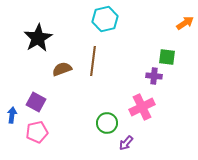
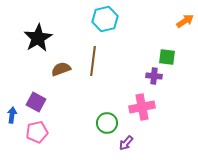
orange arrow: moved 2 px up
brown semicircle: moved 1 px left
pink cross: rotated 15 degrees clockwise
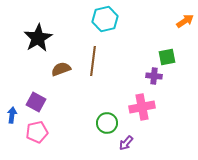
green square: rotated 18 degrees counterclockwise
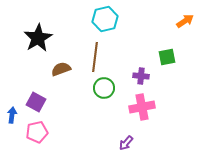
brown line: moved 2 px right, 4 px up
purple cross: moved 13 px left
green circle: moved 3 px left, 35 px up
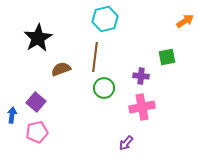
purple square: rotated 12 degrees clockwise
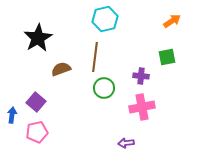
orange arrow: moved 13 px left
purple arrow: rotated 42 degrees clockwise
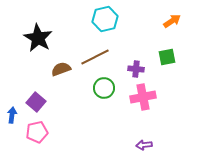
black star: rotated 12 degrees counterclockwise
brown line: rotated 56 degrees clockwise
purple cross: moved 5 px left, 7 px up
pink cross: moved 1 px right, 10 px up
purple arrow: moved 18 px right, 2 px down
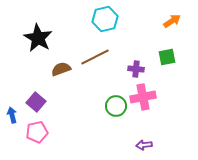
green circle: moved 12 px right, 18 px down
blue arrow: rotated 21 degrees counterclockwise
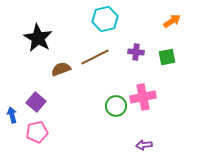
purple cross: moved 17 px up
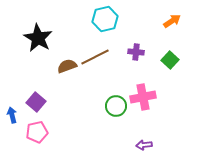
green square: moved 3 px right, 3 px down; rotated 36 degrees counterclockwise
brown semicircle: moved 6 px right, 3 px up
